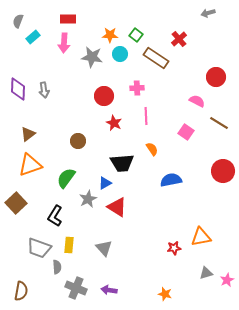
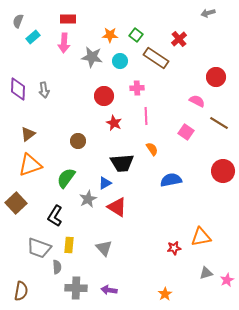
cyan circle at (120, 54): moved 7 px down
gray cross at (76, 288): rotated 20 degrees counterclockwise
orange star at (165, 294): rotated 24 degrees clockwise
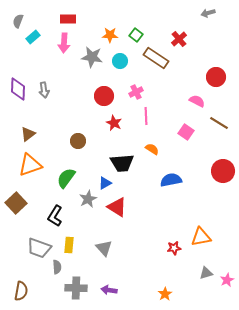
pink cross at (137, 88): moved 1 px left, 4 px down; rotated 24 degrees counterclockwise
orange semicircle at (152, 149): rotated 24 degrees counterclockwise
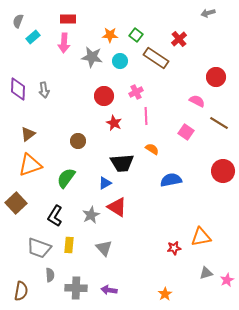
gray star at (88, 199): moved 3 px right, 16 px down
gray semicircle at (57, 267): moved 7 px left, 8 px down
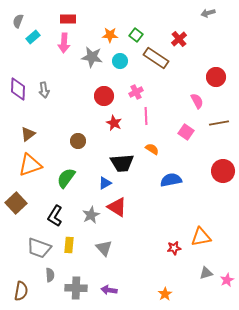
pink semicircle at (197, 101): rotated 35 degrees clockwise
brown line at (219, 123): rotated 42 degrees counterclockwise
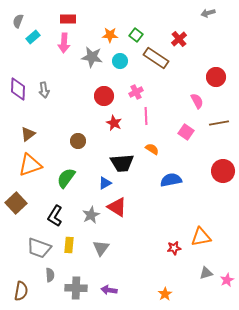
gray triangle at (104, 248): moved 3 px left; rotated 18 degrees clockwise
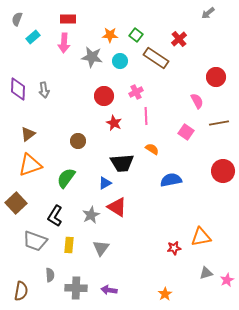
gray arrow at (208, 13): rotated 24 degrees counterclockwise
gray semicircle at (18, 21): moved 1 px left, 2 px up
gray trapezoid at (39, 248): moved 4 px left, 7 px up
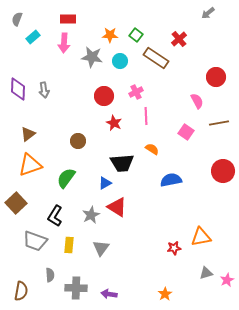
purple arrow at (109, 290): moved 4 px down
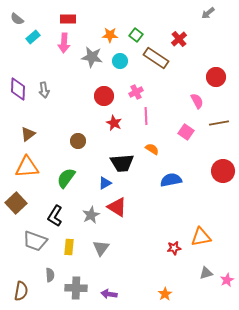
gray semicircle at (17, 19): rotated 72 degrees counterclockwise
orange triangle at (30, 165): moved 3 px left, 2 px down; rotated 15 degrees clockwise
yellow rectangle at (69, 245): moved 2 px down
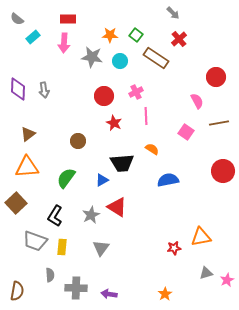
gray arrow at (208, 13): moved 35 px left; rotated 96 degrees counterclockwise
blue semicircle at (171, 180): moved 3 px left
blue triangle at (105, 183): moved 3 px left, 3 px up
yellow rectangle at (69, 247): moved 7 px left
brown semicircle at (21, 291): moved 4 px left
